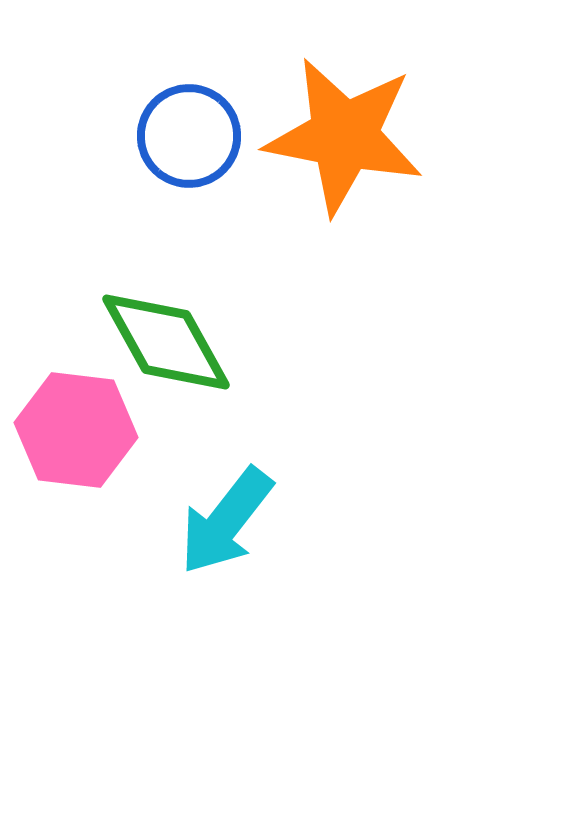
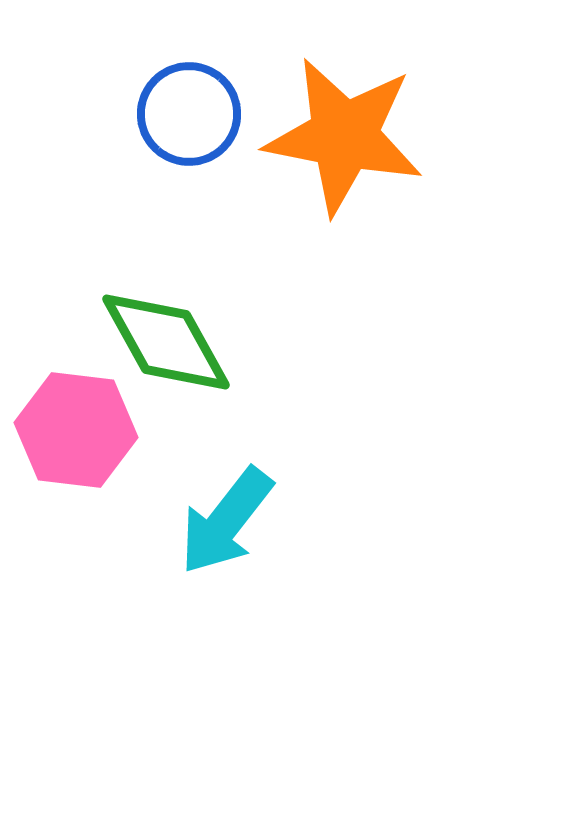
blue circle: moved 22 px up
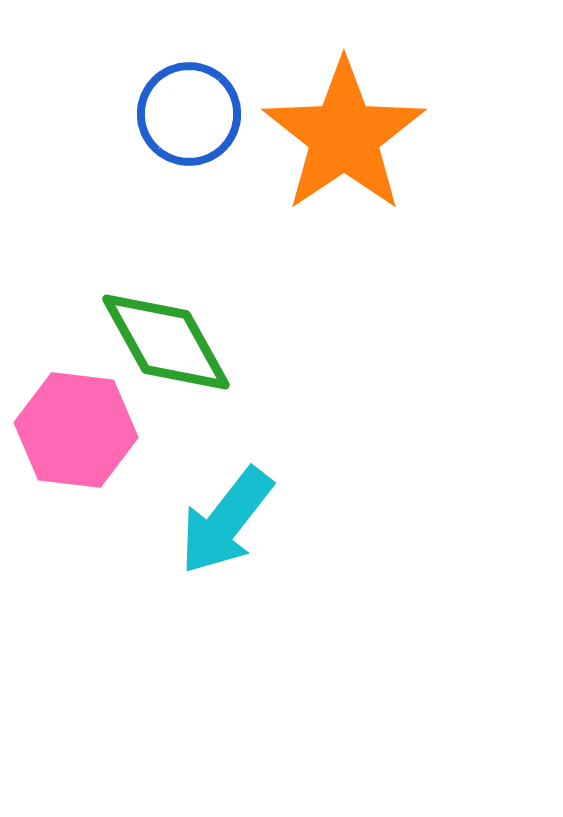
orange star: rotated 27 degrees clockwise
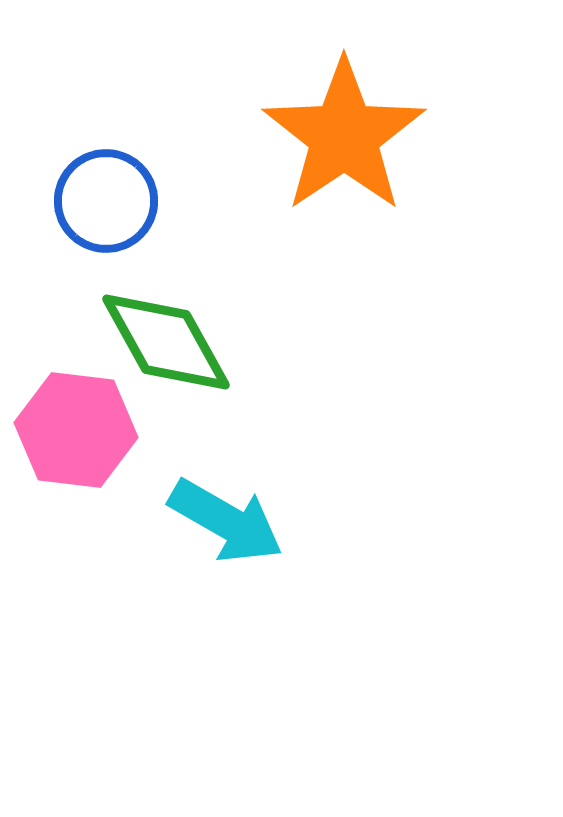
blue circle: moved 83 px left, 87 px down
cyan arrow: rotated 98 degrees counterclockwise
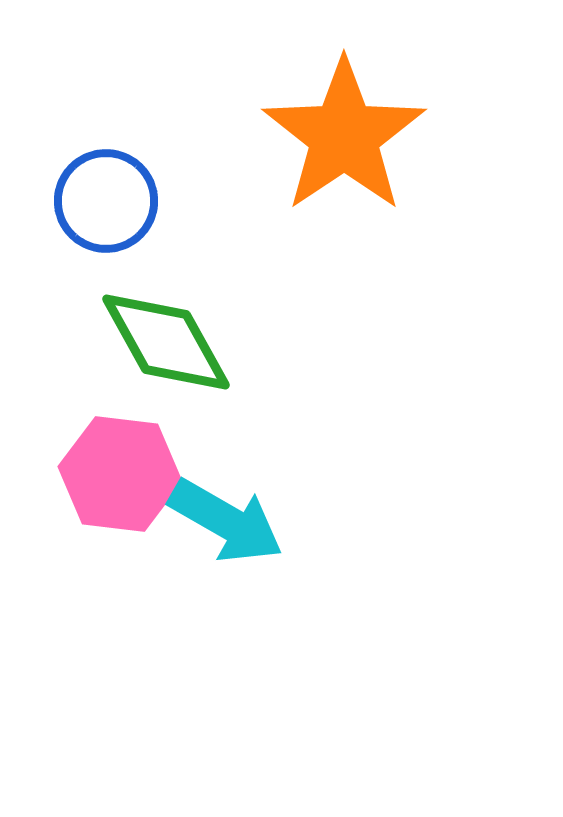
pink hexagon: moved 44 px right, 44 px down
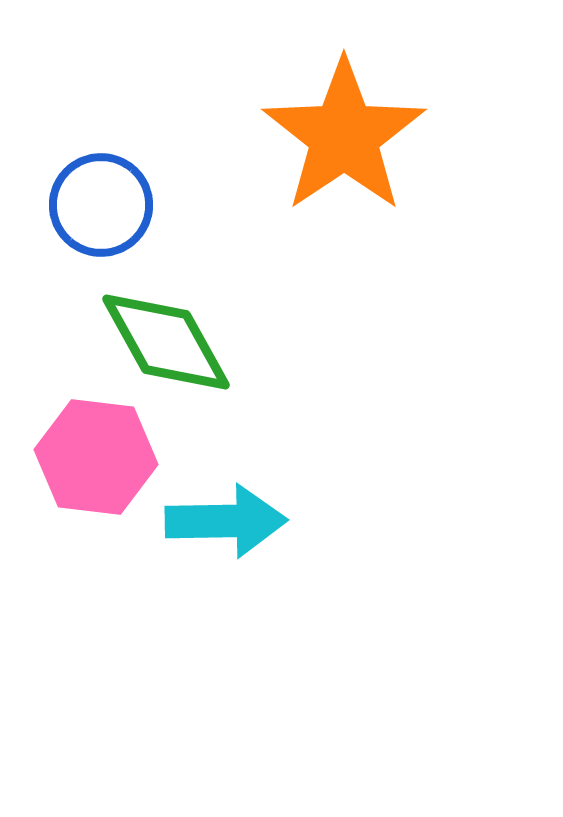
blue circle: moved 5 px left, 4 px down
pink hexagon: moved 24 px left, 17 px up
cyan arrow: rotated 31 degrees counterclockwise
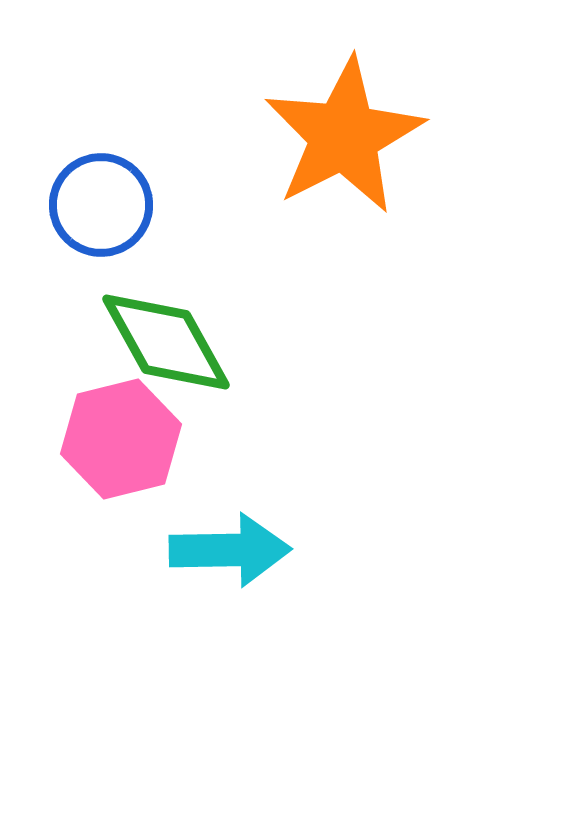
orange star: rotated 7 degrees clockwise
pink hexagon: moved 25 px right, 18 px up; rotated 21 degrees counterclockwise
cyan arrow: moved 4 px right, 29 px down
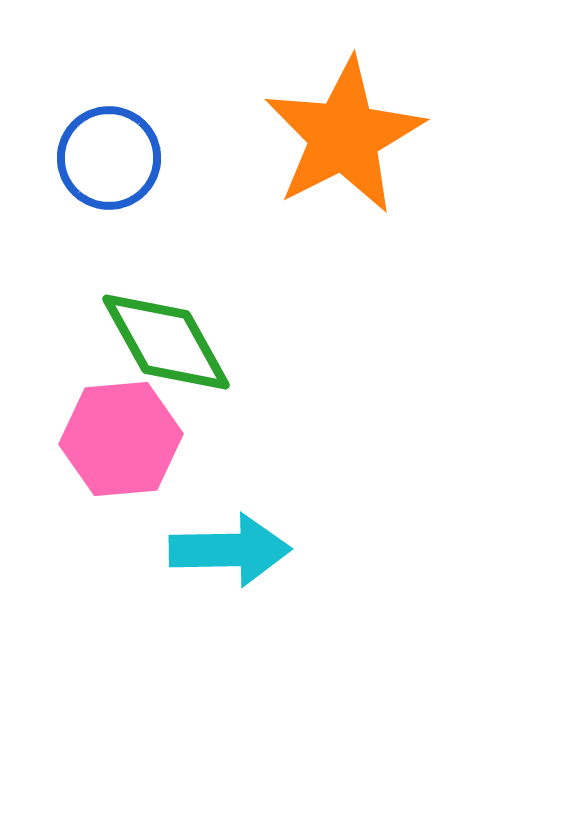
blue circle: moved 8 px right, 47 px up
pink hexagon: rotated 9 degrees clockwise
